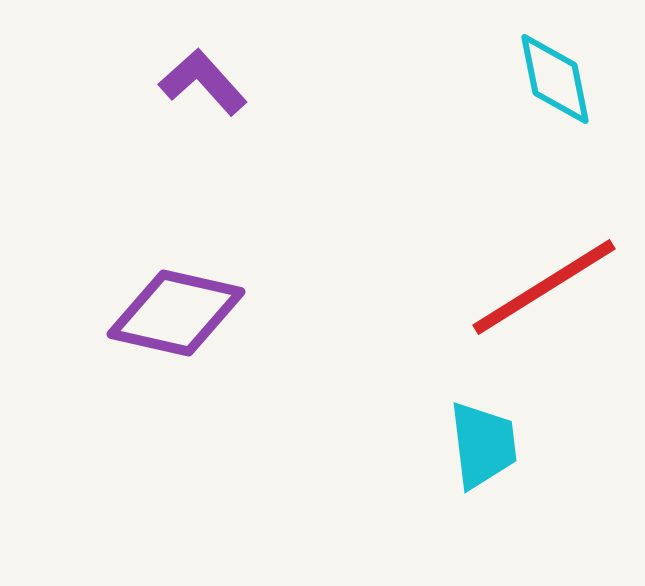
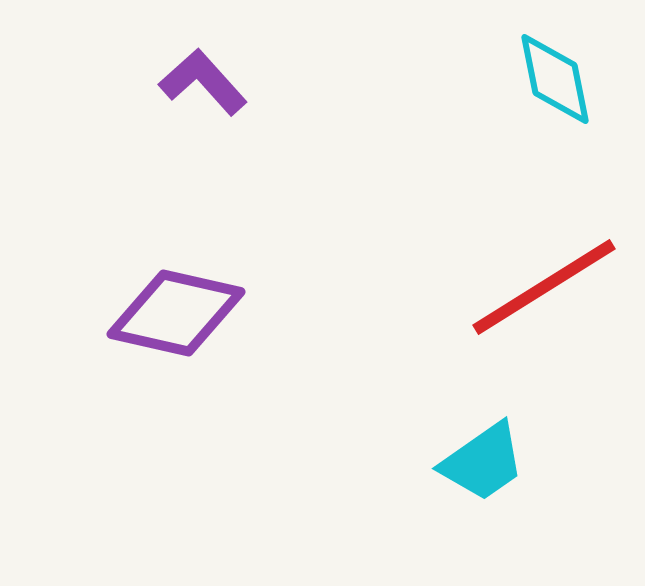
cyan trapezoid: moved 17 px down; rotated 62 degrees clockwise
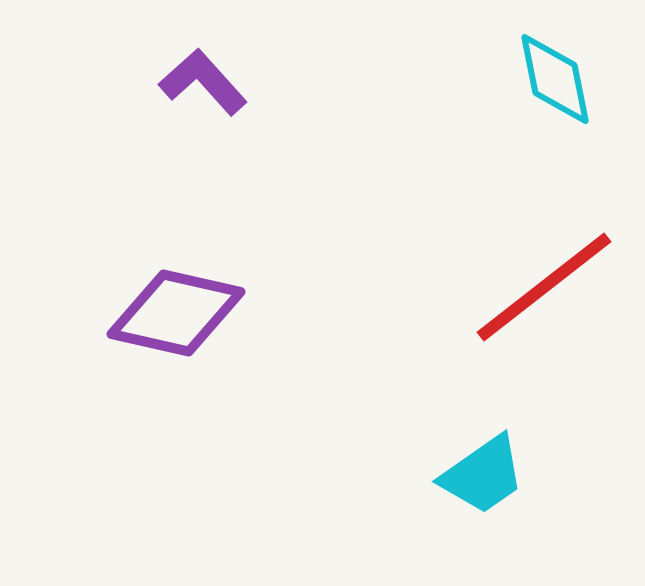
red line: rotated 6 degrees counterclockwise
cyan trapezoid: moved 13 px down
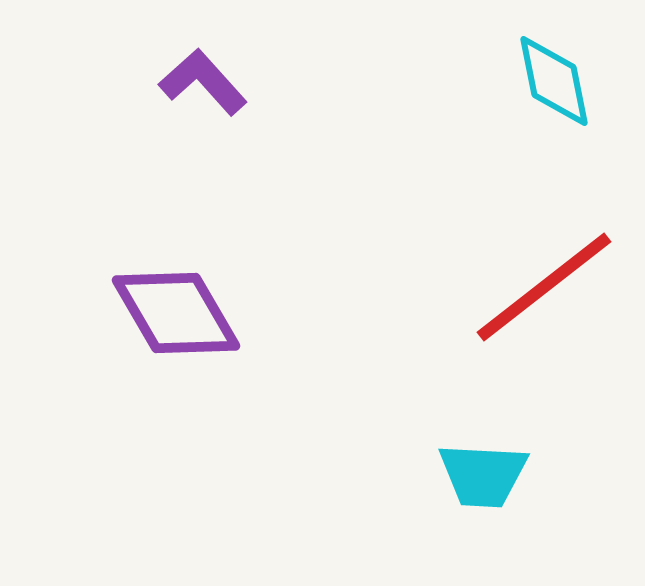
cyan diamond: moved 1 px left, 2 px down
purple diamond: rotated 47 degrees clockwise
cyan trapezoid: rotated 38 degrees clockwise
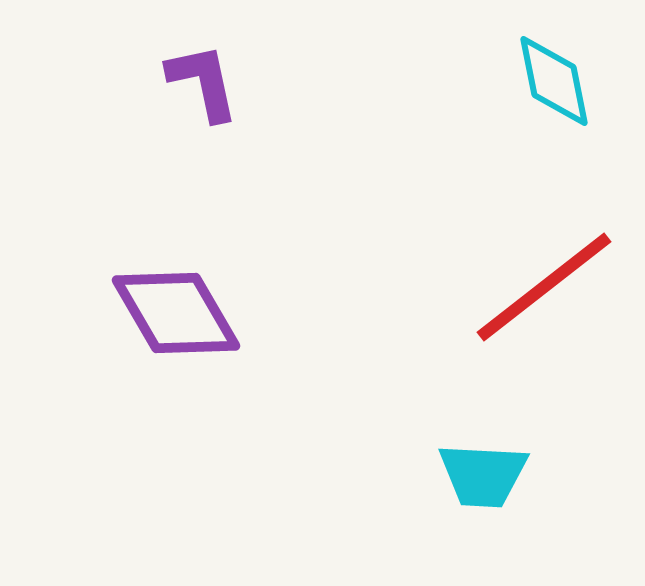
purple L-shape: rotated 30 degrees clockwise
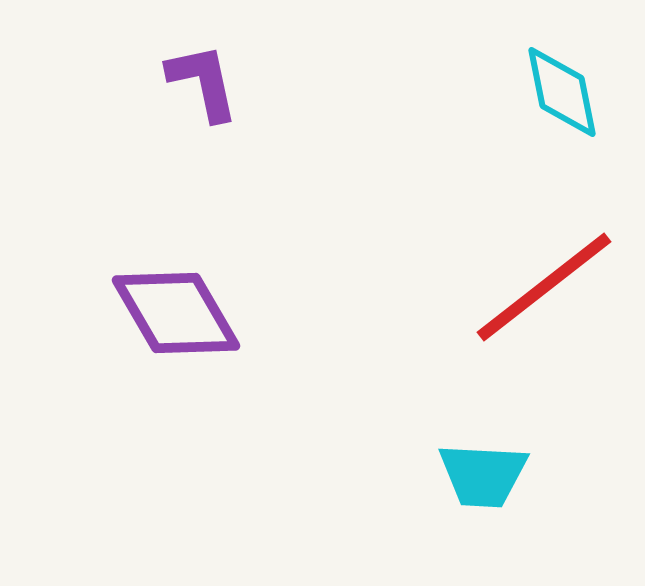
cyan diamond: moved 8 px right, 11 px down
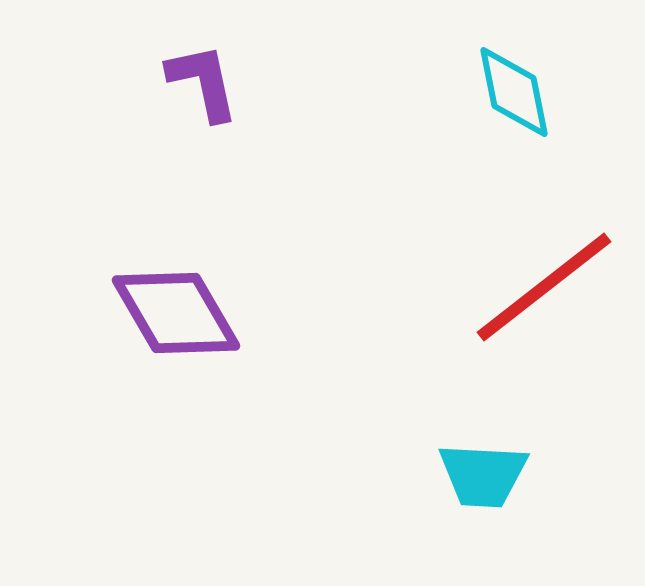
cyan diamond: moved 48 px left
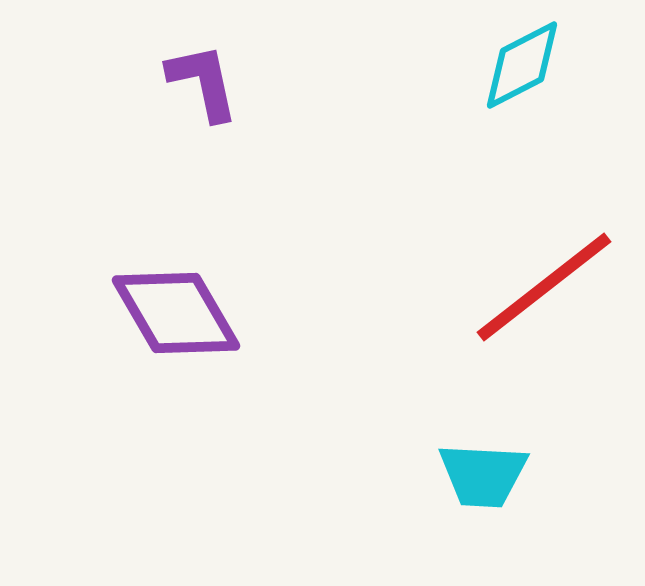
cyan diamond: moved 8 px right, 27 px up; rotated 74 degrees clockwise
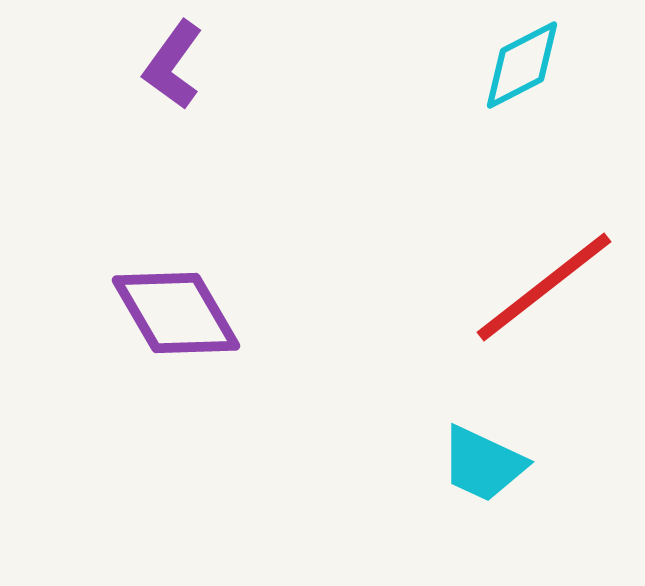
purple L-shape: moved 30 px left, 17 px up; rotated 132 degrees counterclockwise
cyan trapezoid: moved 11 px up; rotated 22 degrees clockwise
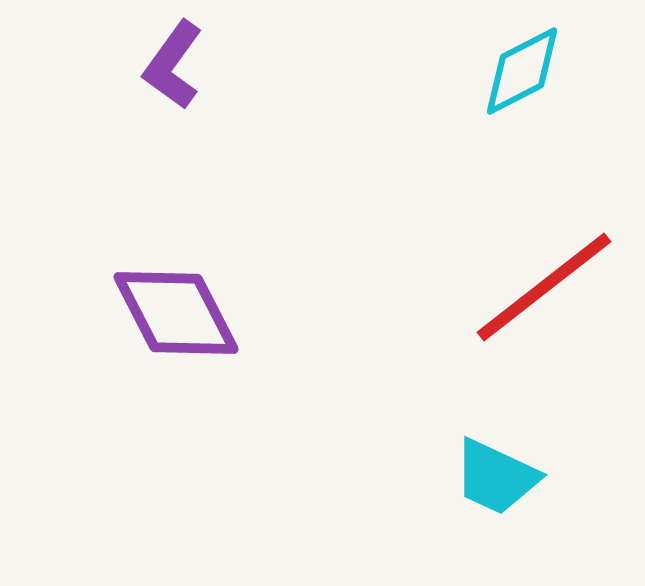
cyan diamond: moved 6 px down
purple diamond: rotated 3 degrees clockwise
cyan trapezoid: moved 13 px right, 13 px down
